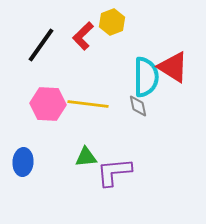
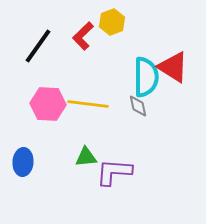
black line: moved 3 px left, 1 px down
purple L-shape: rotated 9 degrees clockwise
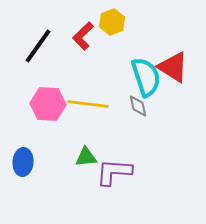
cyan semicircle: rotated 18 degrees counterclockwise
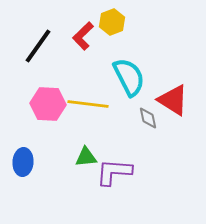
red triangle: moved 33 px down
cyan semicircle: moved 17 px left; rotated 9 degrees counterclockwise
gray diamond: moved 10 px right, 12 px down
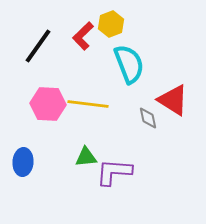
yellow hexagon: moved 1 px left, 2 px down
cyan semicircle: moved 13 px up; rotated 6 degrees clockwise
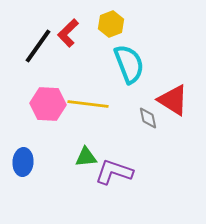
red L-shape: moved 15 px left, 3 px up
purple L-shape: rotated 15 degrees clockwise
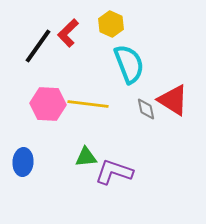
yellow hexagon: rotated 15 degrees counterclockwise
gray diamond: moved 2 px left, 9 px up
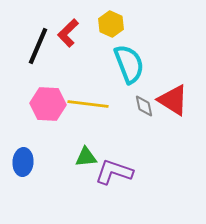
black line: rotated 12 degrees counterclockwise
gray diamond: moved 2 px left, 3 px up
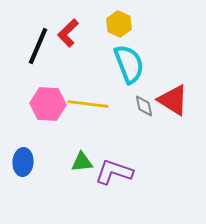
yellow hexagon: moved 8 px right
green triangle: moved 4 px left, 5 px down
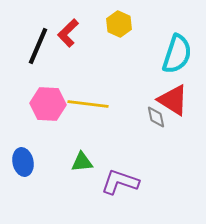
cyan semicircle: moved 48 px right, 10 px up; rotated 39 degrees clockwise
gray diamond: moved 12 px right, 11 px down
blue ellipse: rotated 16 degrees counterclockwise
purple L-shape: moved 6 px right, 10 px down
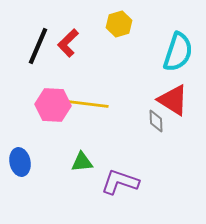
yellow hexagon: rotated 20 degrees clockwise
red L-shape: moved 10 px down
cyan semicircle: moved 1 px right, 2 px up
pink hexagon: moved 5 px right, 1 px down
gray diamond: moved 4 px down; rotated 10 degrees clockwise
blue ellipse: moved 3 px left
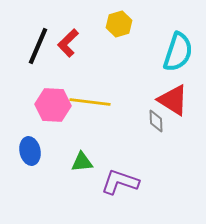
yellow line: moved 2 px right, 2 px up
blue ellipse: moved 10 px right, 11 px up
